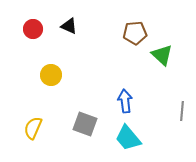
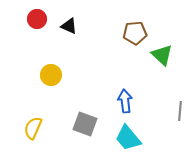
red circle: moved 4 px right, 10 px up
gray line: moved 2 px left
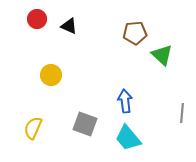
gray line: moved 2 px right, 2 px down
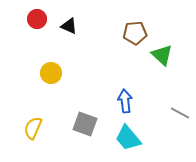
yellow circle: moved 2 px up
gray line: moved 2 px left; rotated 66 degrees counterclockwise
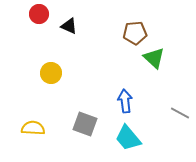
red circle: moved 2 px right, 5 px up
green triangle: moved 8 px left, 3 px down
yellow semicircle: rotated 70 degrees clockwise
